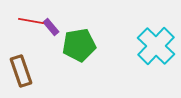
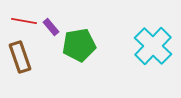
red line: moved 7 px left
cyan cross: moved 3 px left
brown rectangle: moved 1 px left, 14 px up
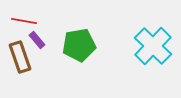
purple rectangle: moved 14 px left, 13 px down
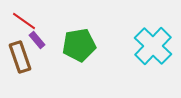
red line: rotated 25 degrees clockwise
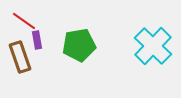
purple rectangle: rotated 30 degrees clockwise
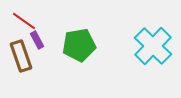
purple rectangle: rotated 18 degrees counterclockwise
brown rectangle: moved 1 px right, 1 px up
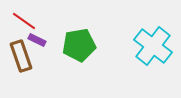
purple rectangle: rotated 36 degrees counterclockwise
cyan cross: rotated 6 degrees counterclockwise
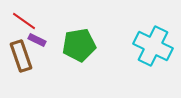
cyan cross: rotated 12 degrees counterclockwise
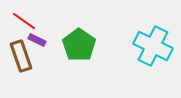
green pentagon: rotated 28 degrees counterclockwise
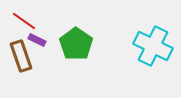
green pentagon: moved 3 px left, 1 px up
